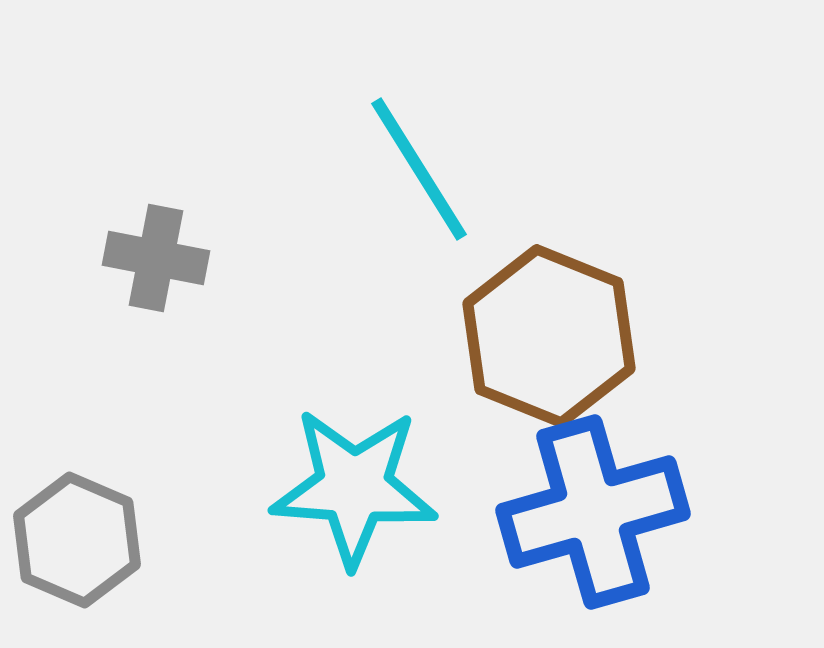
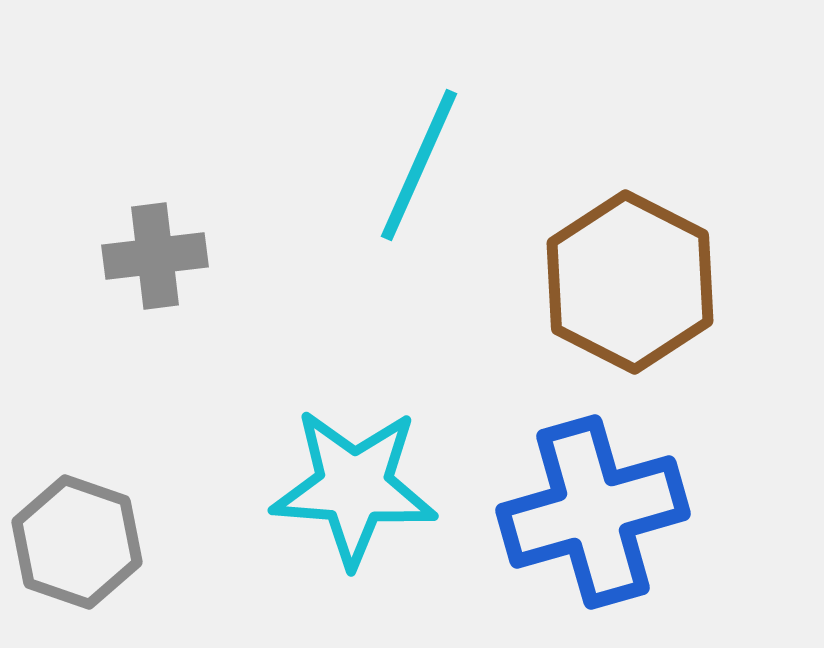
cyan line: moved 4 px up; rotated 56 degrees clockwise
gray cross: moved 1 px left, 2 px up; rotated 18 degrees counterclockwise
brown hexagon: moved 81 px right, 54 px up; rotated 5 degrees clockwise
gray hexagon: moved 2 px down; rotated 4 degrees counterclockwise
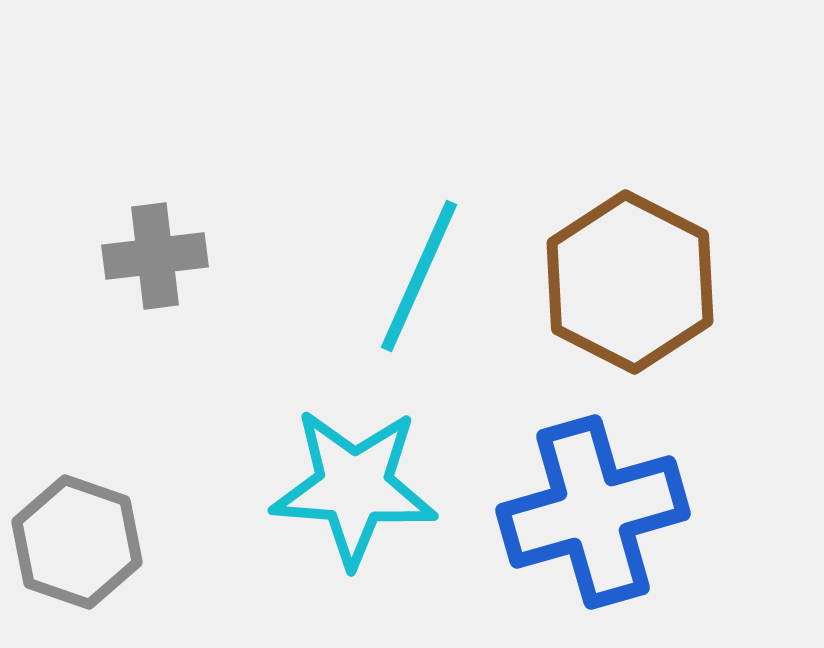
cyan line: moved 111 px down
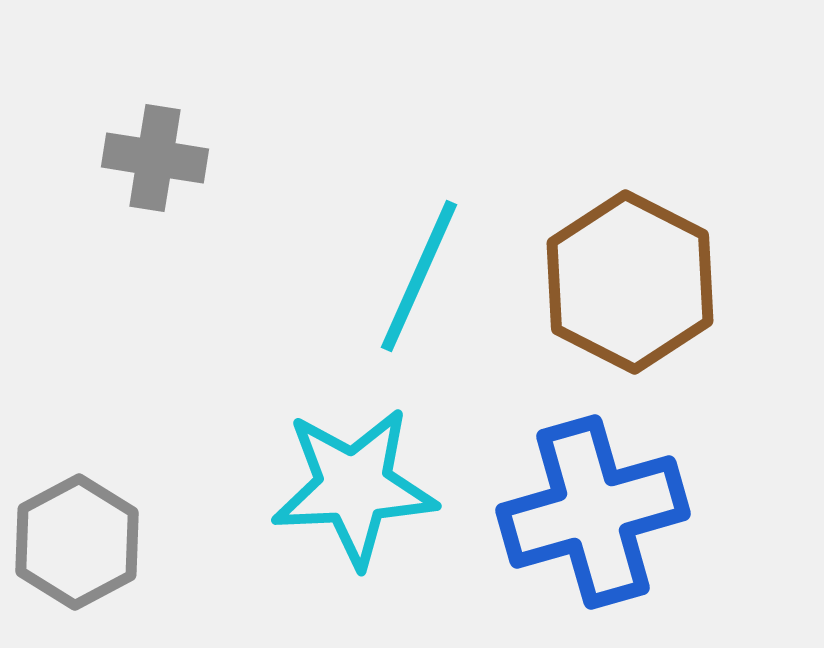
gray cross: moved 98 px up; rotated 16 degrees clockwise
cyan star: rotated 7 degrees counterclockwise
gray hexagon: rotated 13 degrees clockwise
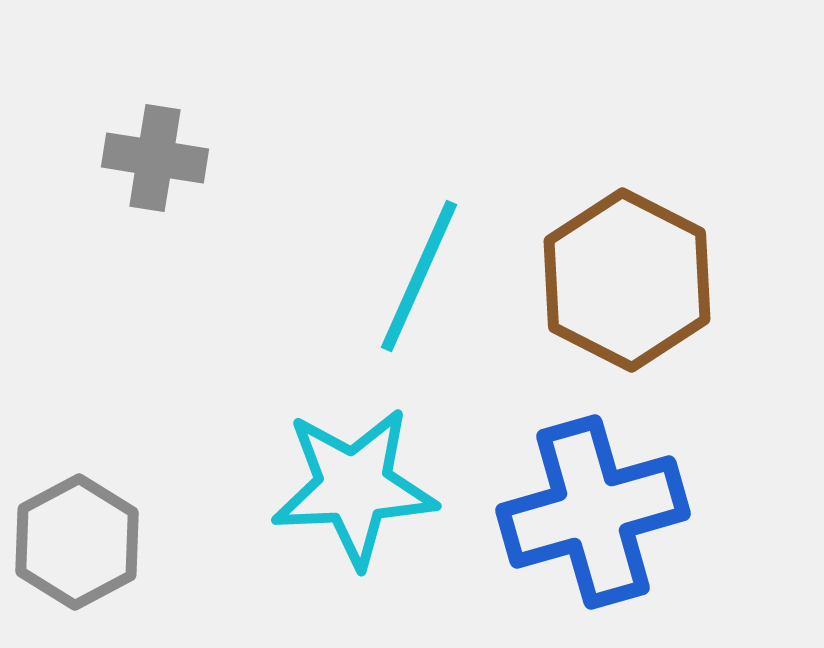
brown hexagon: moved 3 px left, 2 px up
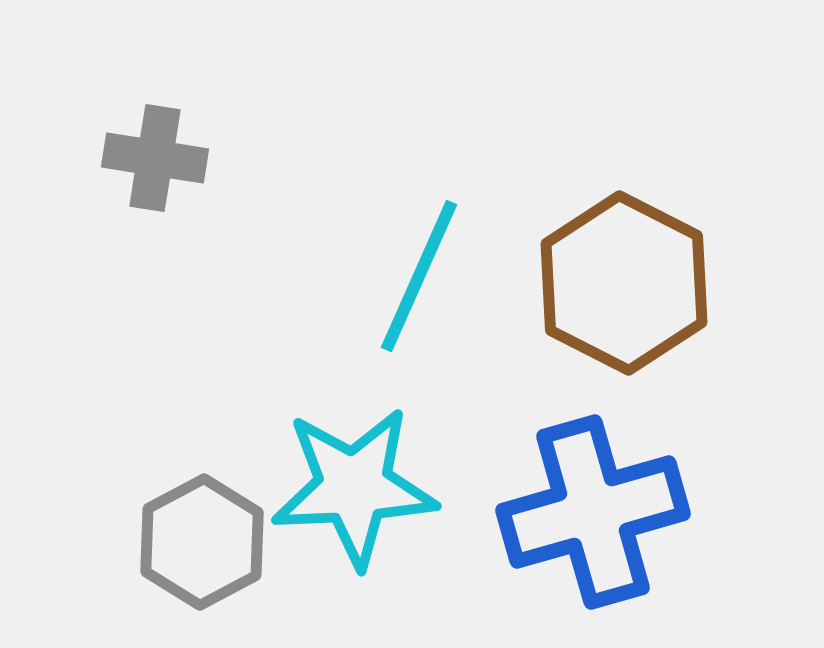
brown hexagon: moved 3 px left, 3 px down
gray hexagon: moved 125 px right
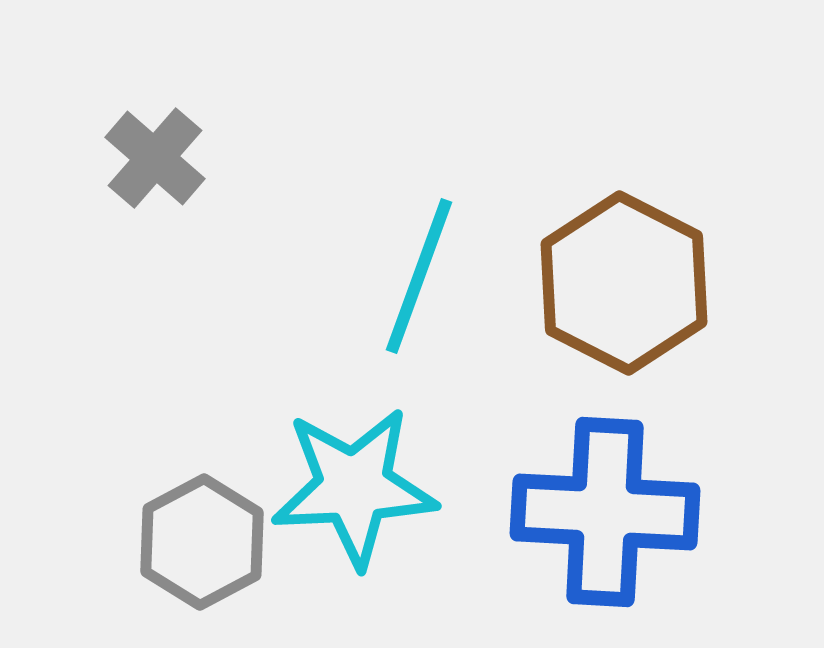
gray cross: rotated 32 degrees clockwise
cyan line: rotated 4 degrees counterclockwise
blue cross: moved 12 px right; rotated 19 degrees clockwise
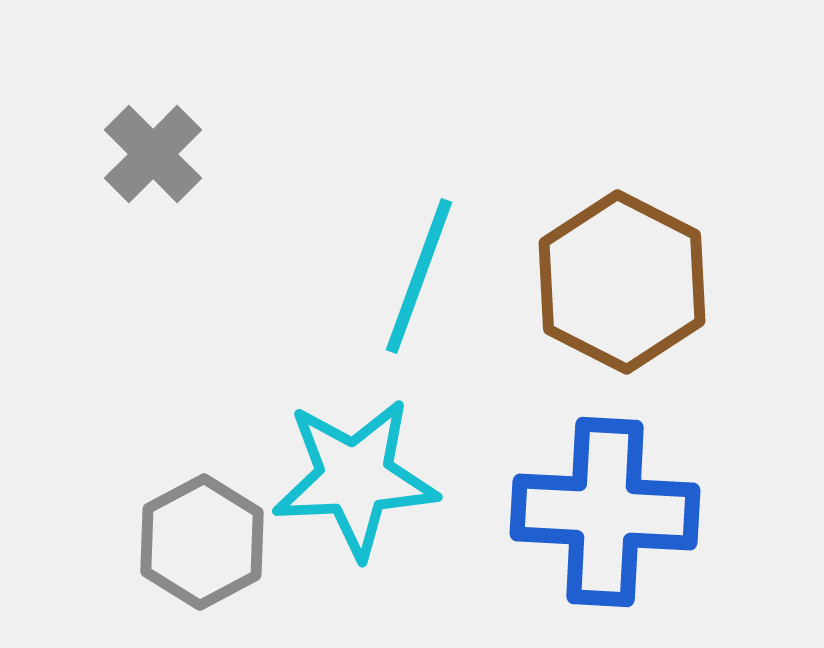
gray cross: moved 2 px left, 4 px up; rotated 4 degrees clockwise
brown hexagon: moved 2 px left, 1 px up
cyan star: moved 1 px right, 9 px up
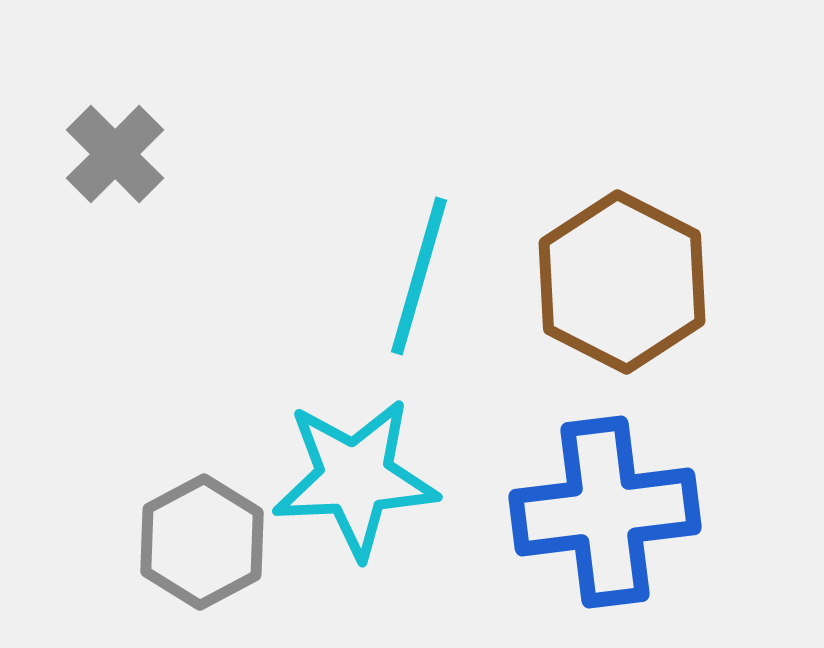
gray cross: moved 38 px left
cyan line: rotated 4 degrees counterclockwise
blue cross: rotated 10 degrees counterclockwise
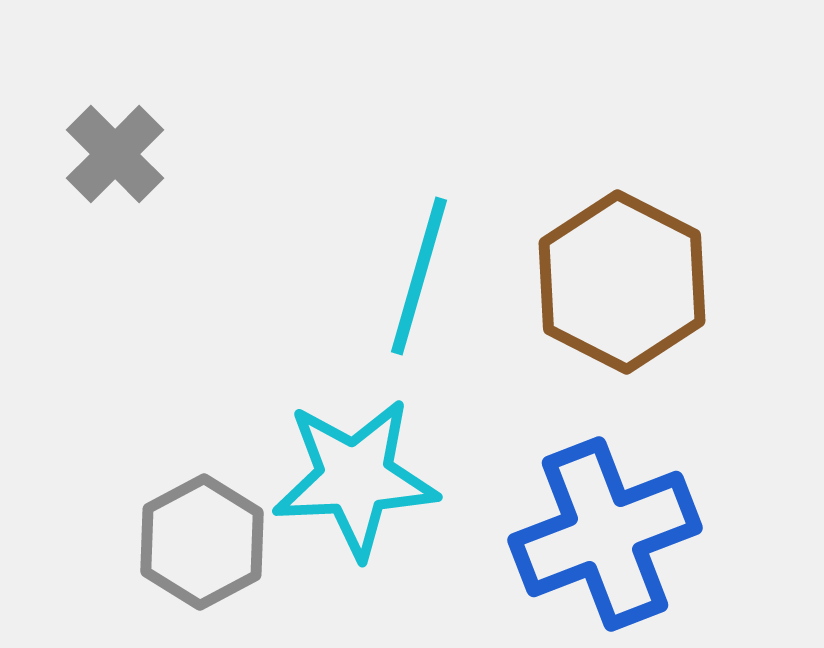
blue cross: moved 22 px down; rotated 14 degrees counterclockwise
